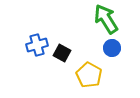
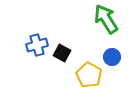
blue circle: moved 9 px down
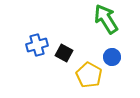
black square: moved 2 px right
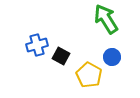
black square: moved 3 px left, 3 px down
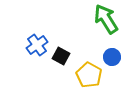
blue cross: rotated 20 degrees counterclockwise
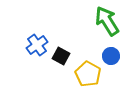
green arrow: moved 1 px right, 2 px down
blue circle: moved 1 px left, 1 px up
yellow pentagon: moved 1 px left, 1 px up
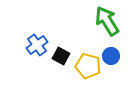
yellow pentagon: moved 8 px up; rotated 15 degrees counterclockwise
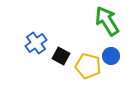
blue cross: moved 1 px left, 2 px up
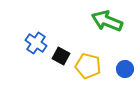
green arrow: rotated 36 degrees counterclockwise
blue cross: rotated 20 degrees counterclockwise
blue circle: moved 14 px right, 13 px down
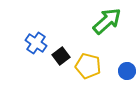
green arrow: rotated 116 degrees clockwise
black square: rotated 24 degrees clockwise
blue circle: moved 2 px right, 2 px down
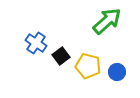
blue circle: moved 10 px left, 1 px down
